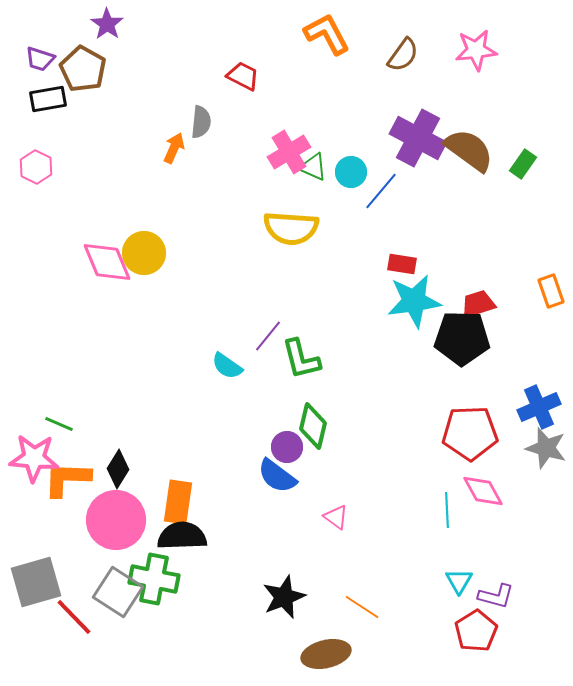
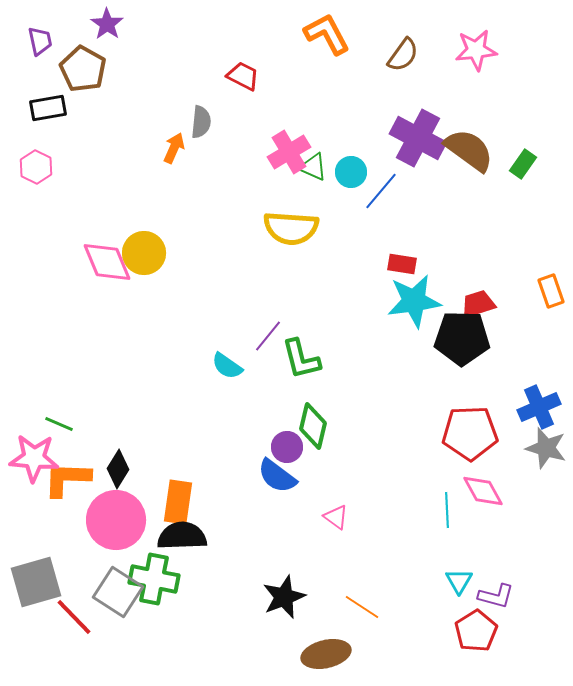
purple trapezoid at (40, 59): moved 18 px up; rotated 120 degrees counterclockwise
black rectangle at (48, 99): moved 9 px down
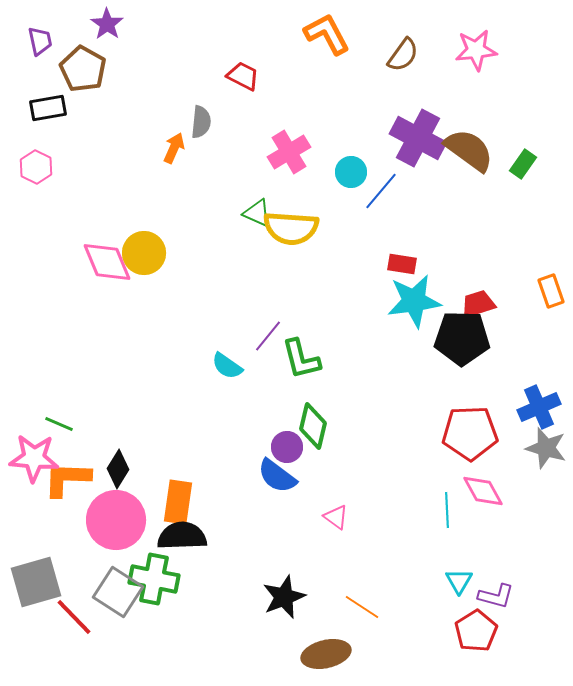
green triangle at (313, 167): moved 56 px left, 46 px down
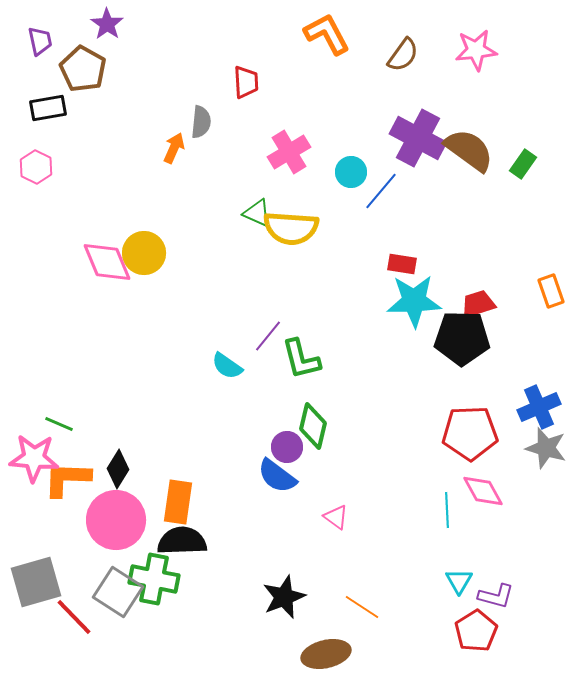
red trapezoid at (243, 76): moved 3 px right, 6 px down; rotated 60 degrees clockwise
cyan star at (414, 301): rotated 6 degrees clockwise
black semicircle at (182, 536): moved 5 px down
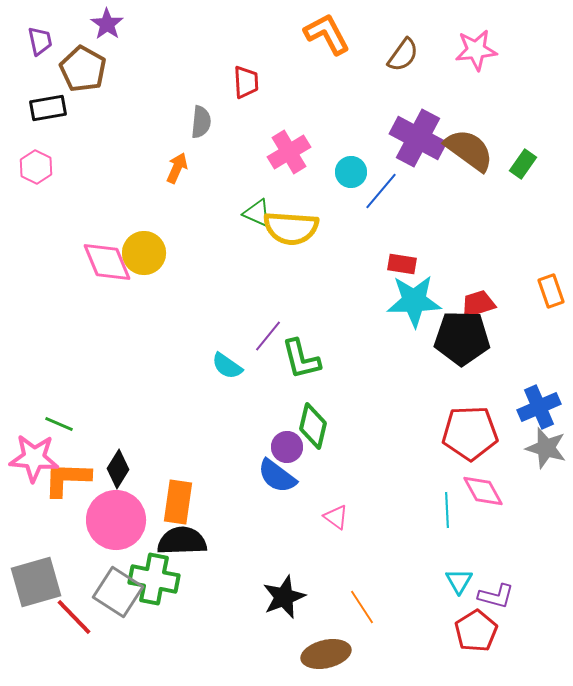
orange arrow at (174, 148): moved 3 px right, 20 px down
orange line at (362, 607): rotated 24 degrees clockwise
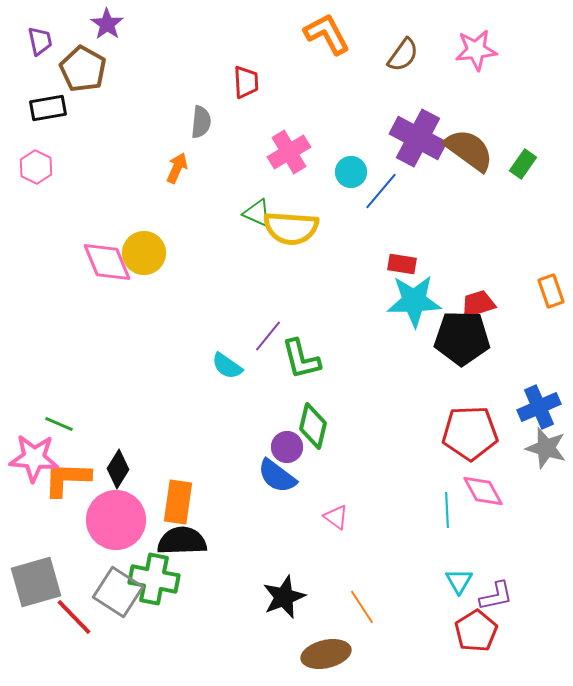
purple L-shape at (496, 596): rotated 27 degrees counterclockwise
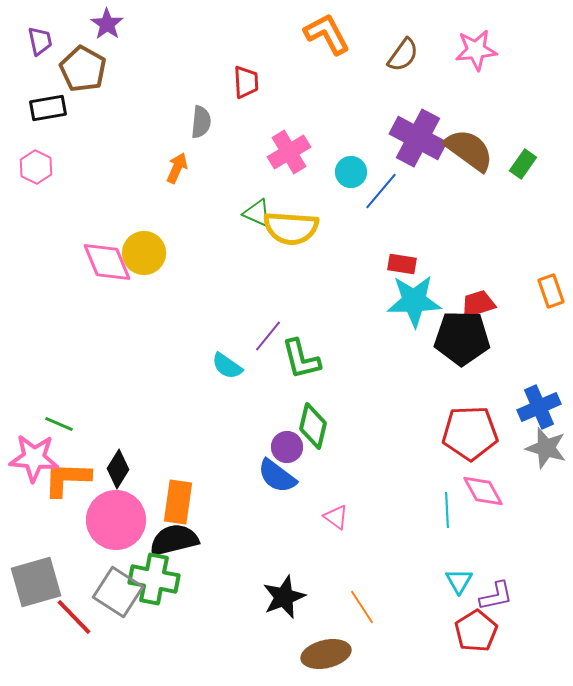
black semicircle at (182, 541): moved 8 px left, 1 px up; rotated 12 degrees counterclockwise
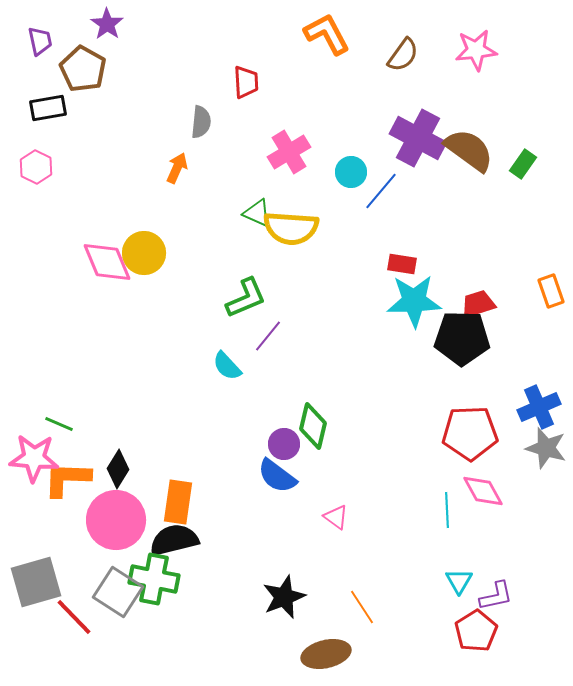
green L-shape at (301, 359): moved 55 px left, 61 px up; rotated 99 degrees counterclockwise
cyan semicircle at (227, 366): rotated 12 degrees clockwise
purple circle at (287, 447): moved 3 px left, 3 px up
